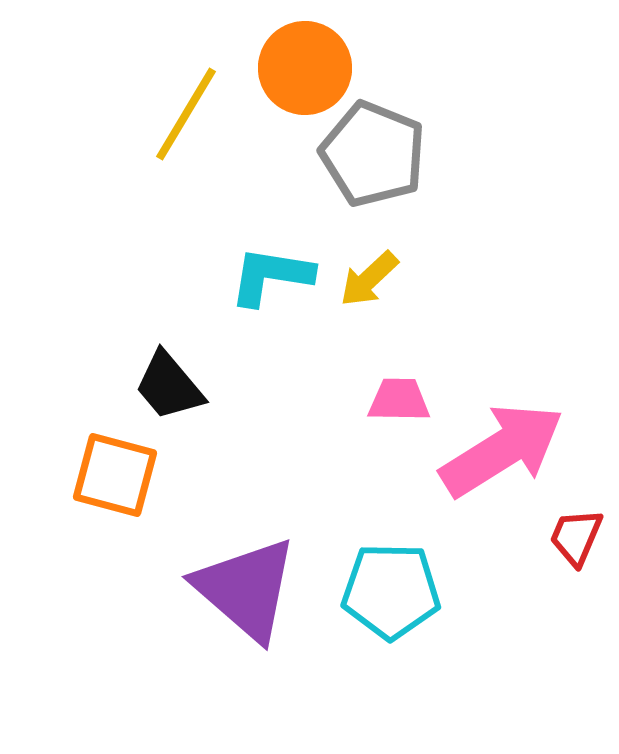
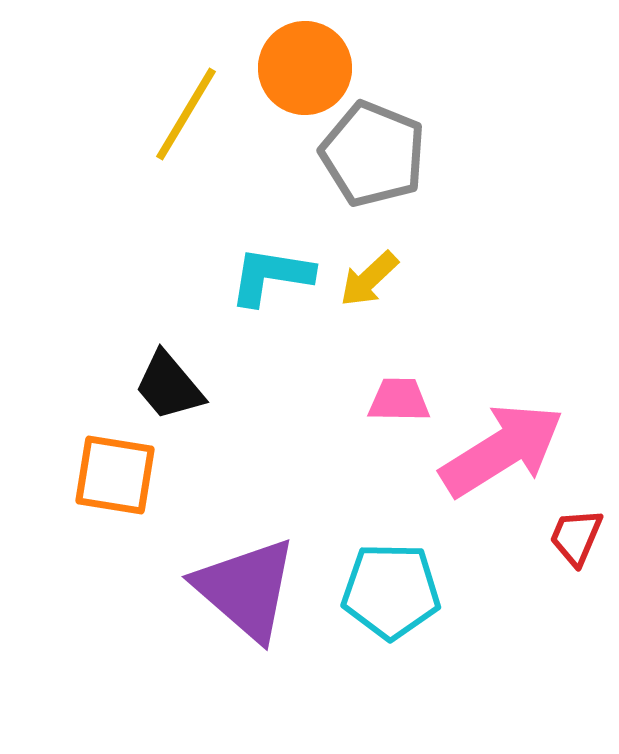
orange square: rotated 6 degrees counterclockwise
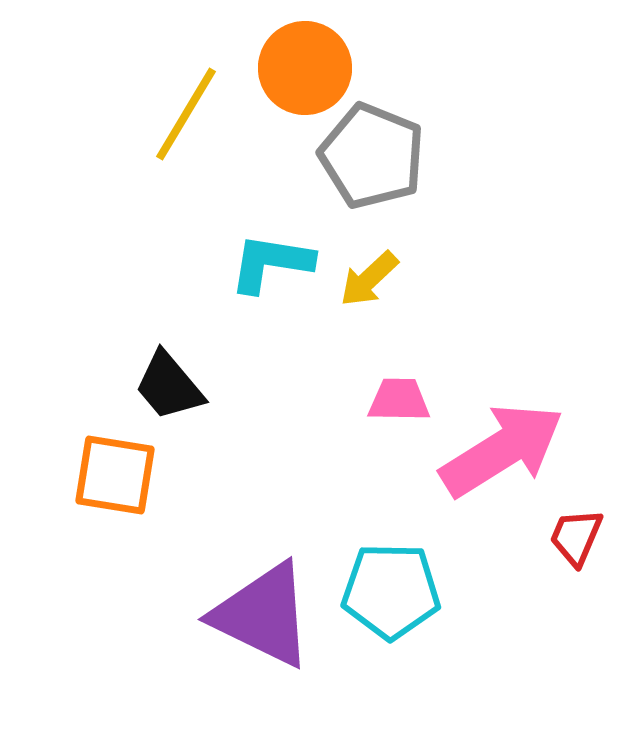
gray pentagon: moved 1 px left, 2 px down
cyan L-shape: moved 13 px up
purple triangle: moved 17 px right, 26 px down; rotated 15 degrees counterclockwise
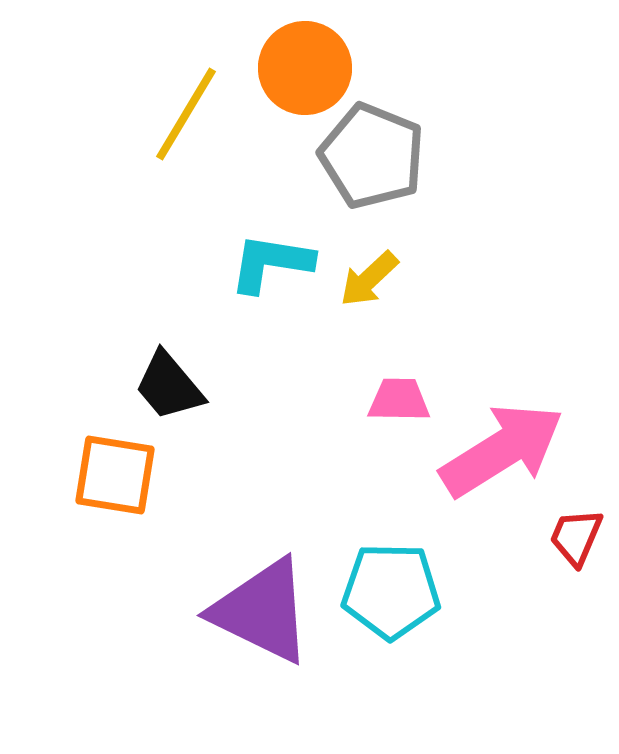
purple triangle: moved 1 px left, 4 px up
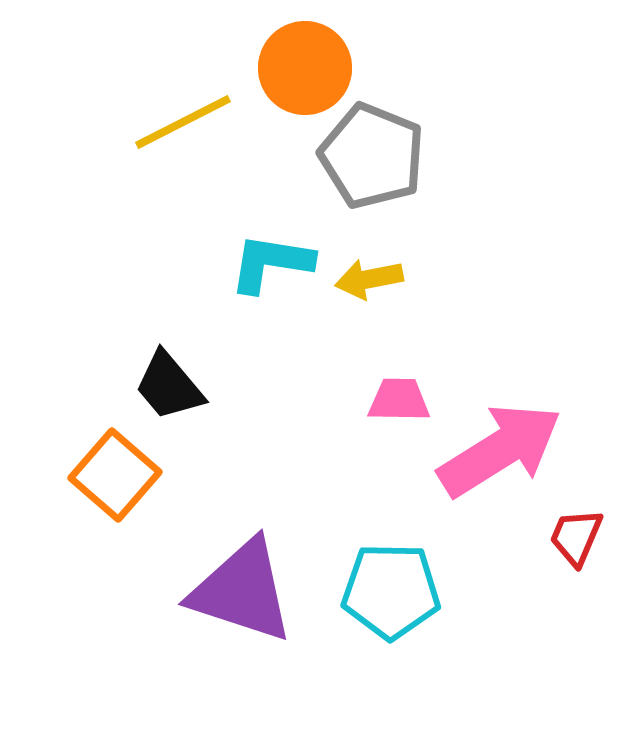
yellow line: moved 3 px left, 8 px down; rotated 32 degrees clockwise
yellow arrow: rotated 32 degrees clockwise
pink arrow: moved 2 px left
orange square: rotated 32 degrees clockwise
purple triangle: moved 20 px left, 20 px up; rotated 8 degrees counterclockwise
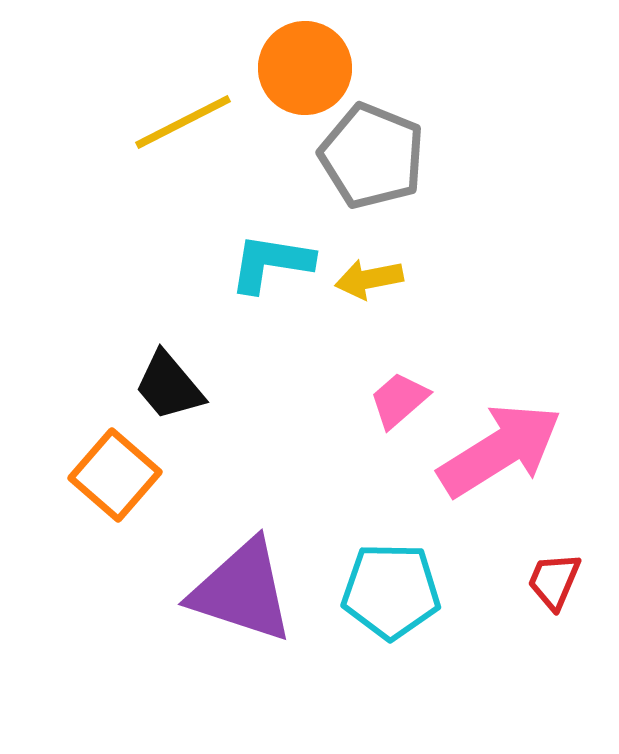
pink trapezoid: rotated 42 degrees counterclockwise
red trapezoid: moved 22 px left, 44 px down
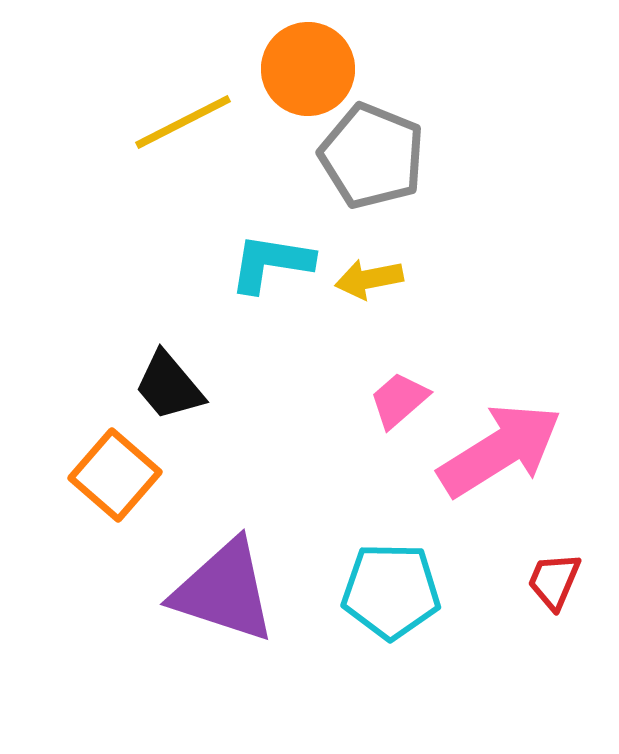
orange circle: moved 3 px right, 1 px down
purple triangle: moved 18 px left
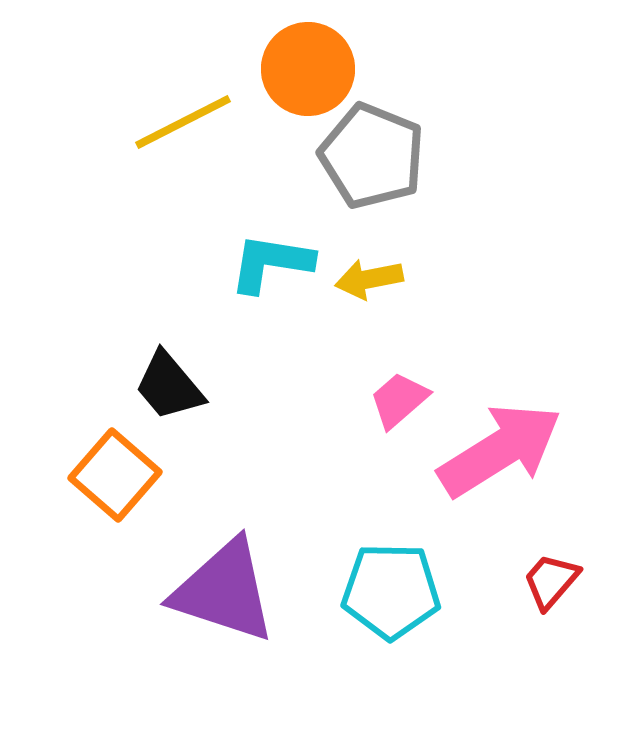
red trapezoid: moved 3 px left; rotated 18 degrees clockwise
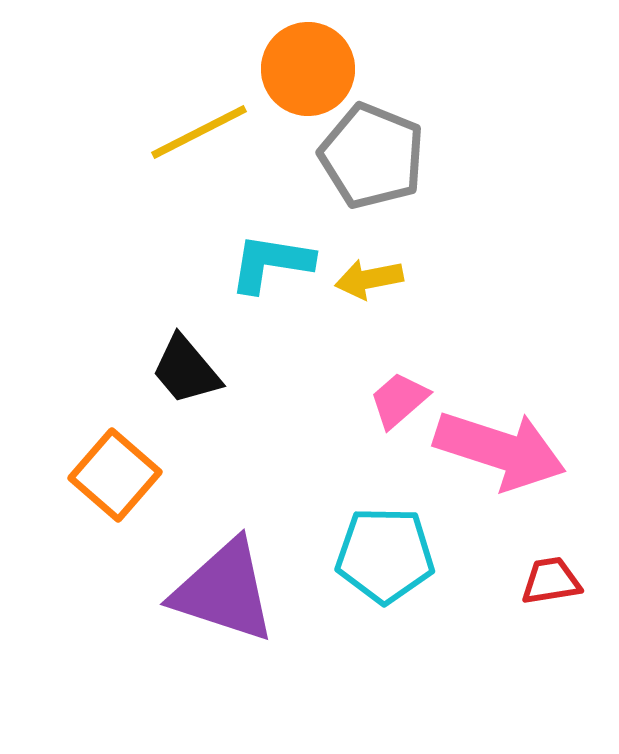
yellow line: moved 16 px right, 10 px down
black trapezoid: moved 17 px right, 16 px up
pink arrow: rotated 50 degrees clockwise
red trapezoid: rotated 40 degrees clockwise
cyan pentagon: moved 6 px left, 36 px up
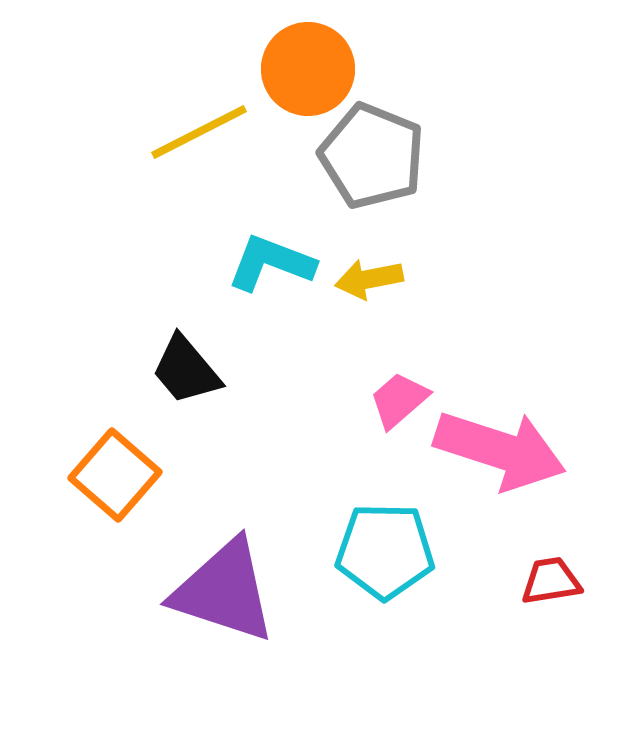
cyan L-shape: rotated 12 degrees clockwise
cyan pentagon: moved 4 px up
